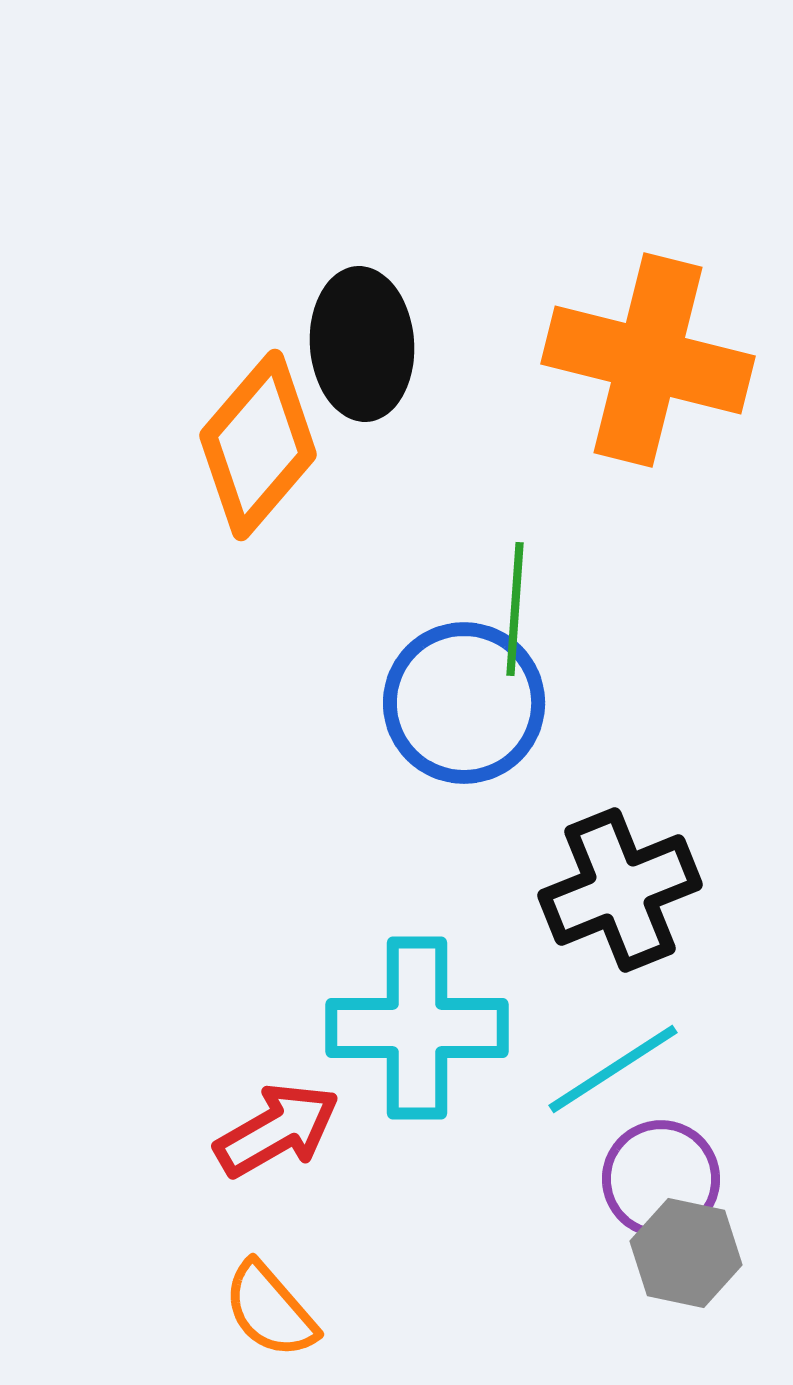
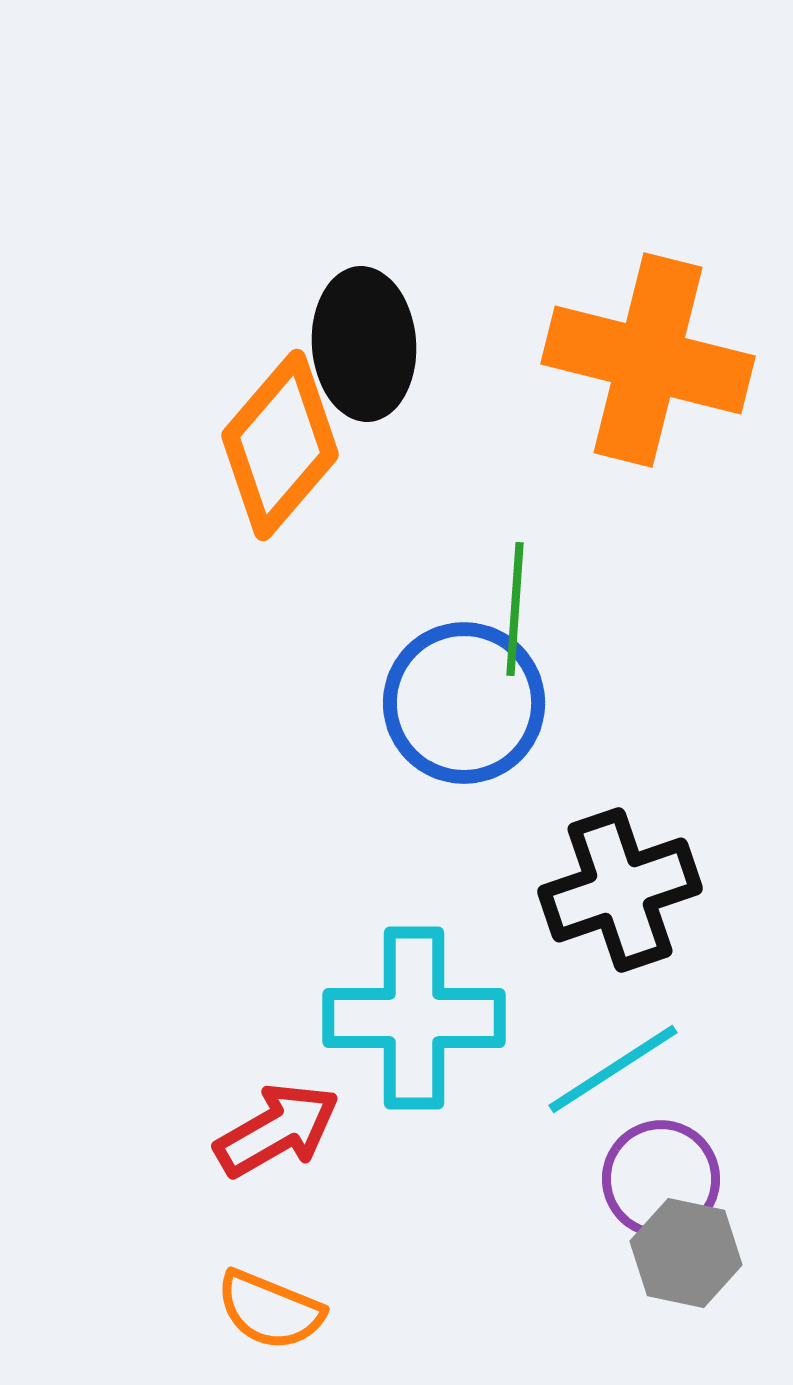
black ellipse: moved 2 px right
orange diamond: moved 22 px right
black cross: rotated 3 degrees clockwise
cyan cross: moved 3 px left, 10 px up
orange semicircle: rotated 27 degrees counterclockwise
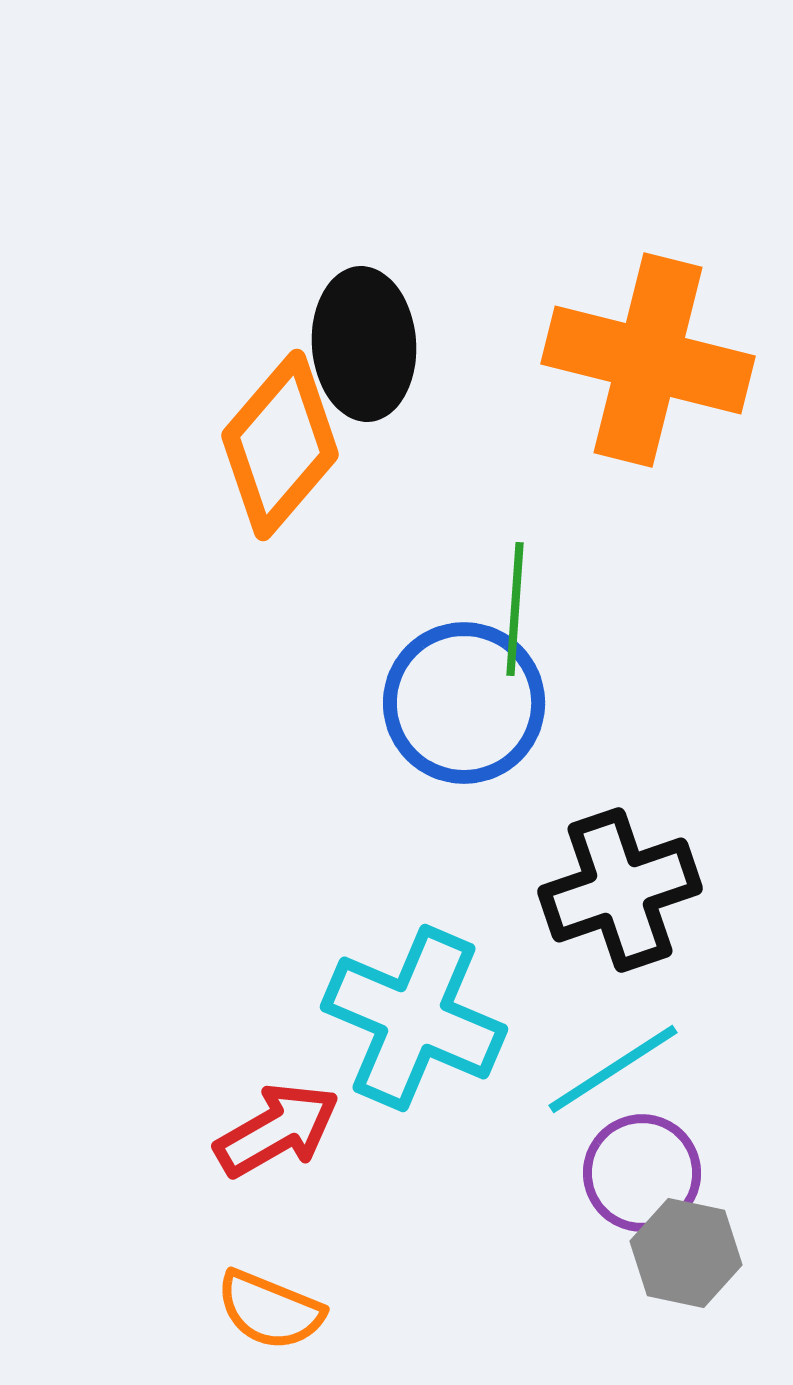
cyan cross: rotated 23 degrees clockwise
purple circle: moved 19 px left, 6 px up
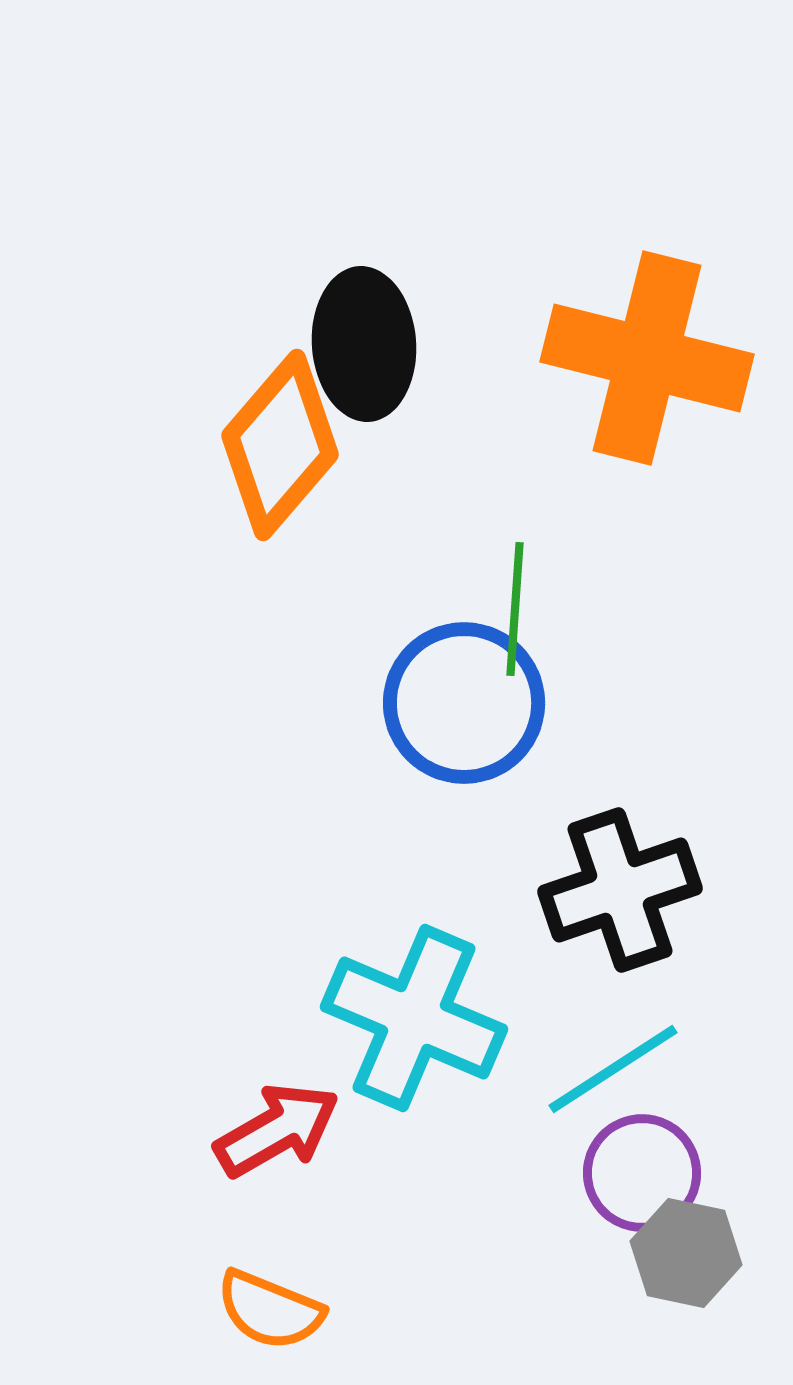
orange cross: moved 1 px left, 2 px up
